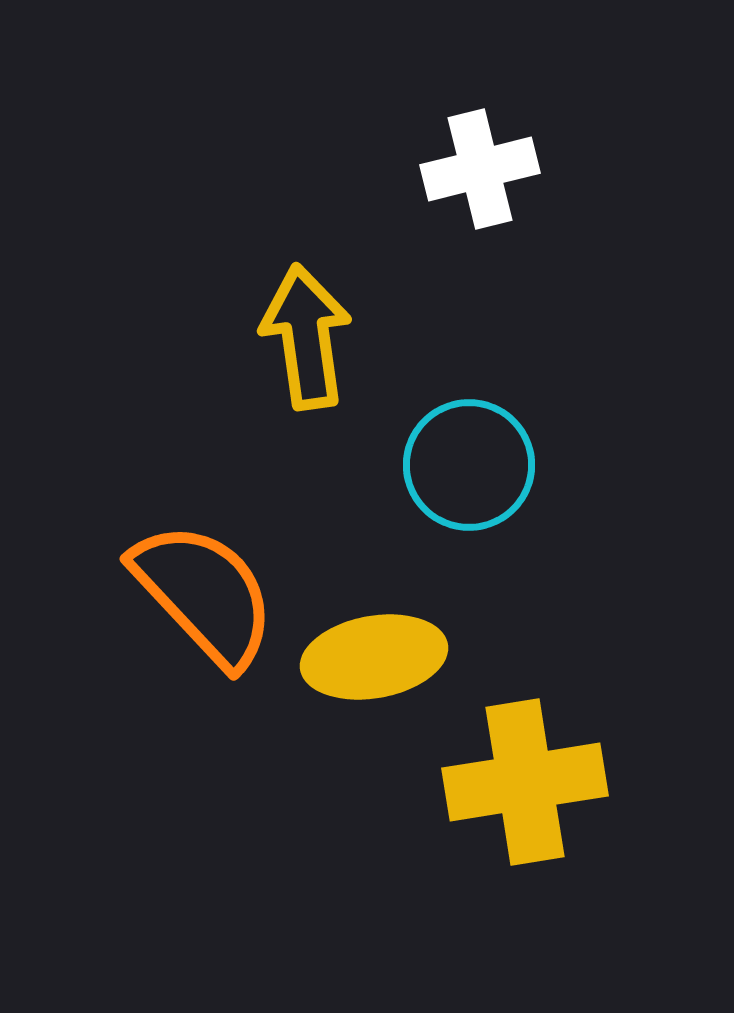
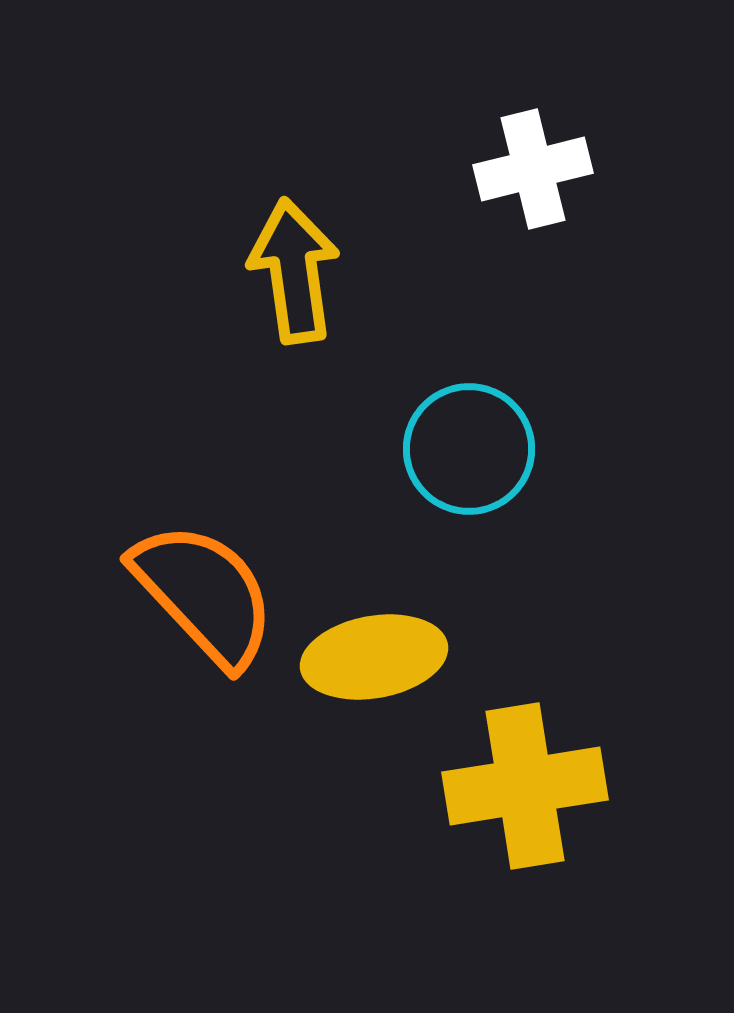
white cross: moved 53 px right
yellow arrow: moved 12 px left, 66 px up
cyan circle: moved 16 px up
yellow cross: moved 4 px down
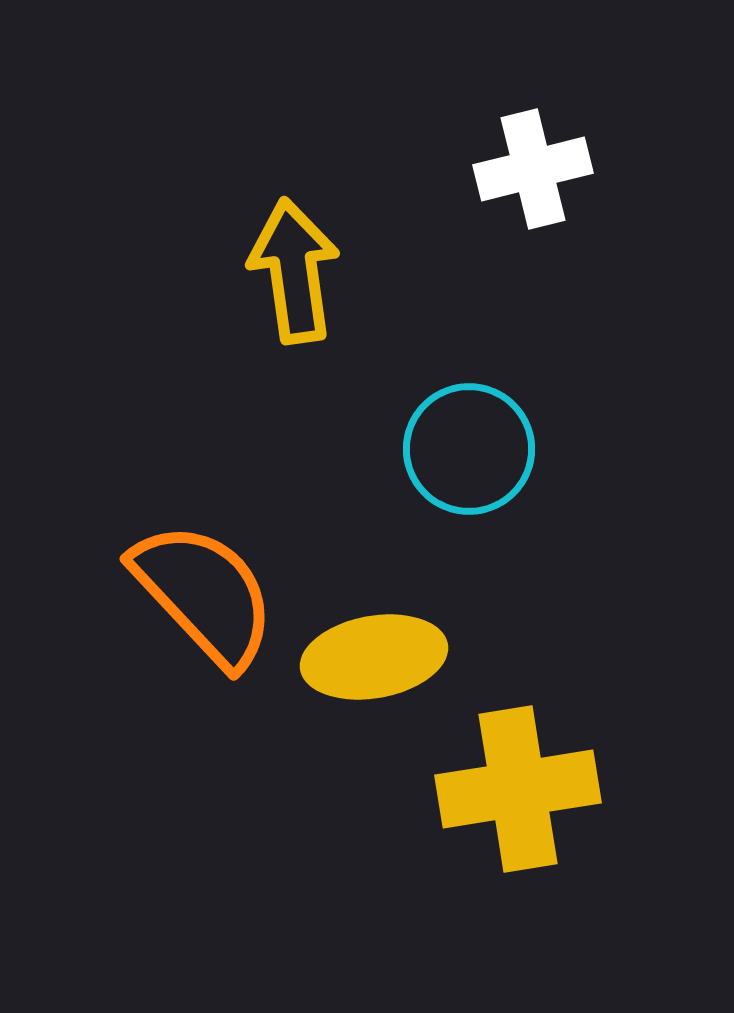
yellow cross: moved 7 px left, 3 px down
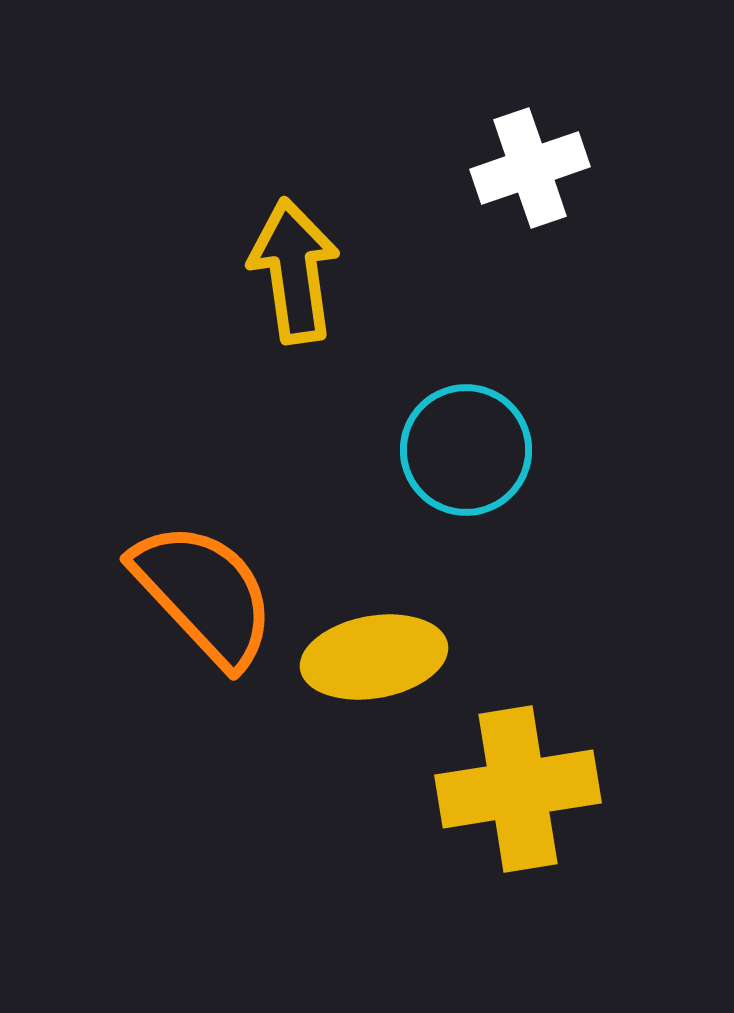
white cross: moved 3 px left, 1 px up; rotated 5 degrees counterclockwise
cyan circle: moved 3 px left, 1 px down
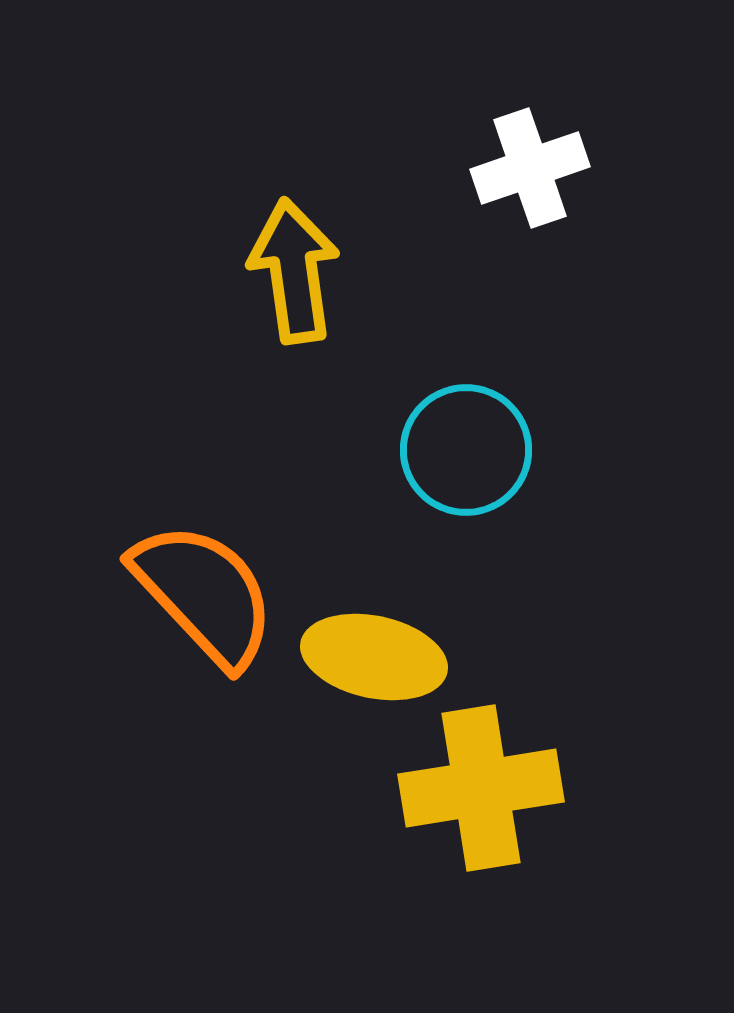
yellow ellipse: rotated 22 degrees clockwise
yellow cross: moved 37 px left, 1 px up
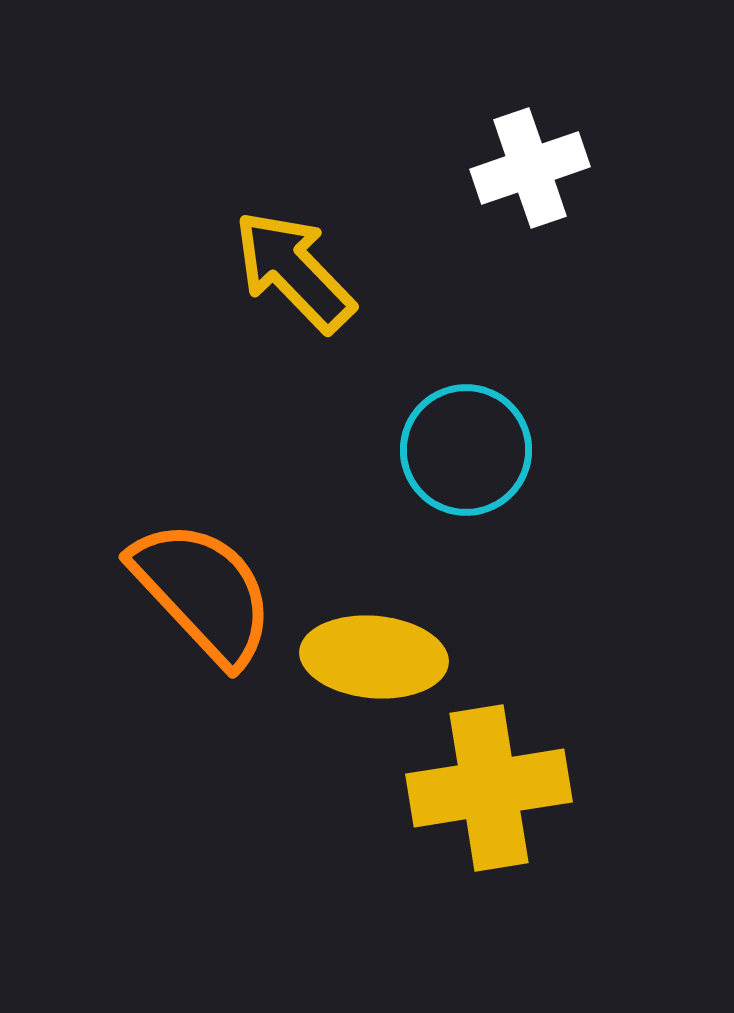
yellow arrow: rotated 36 degrees counterclockwise
orange semicircle: moved 1 px left, 2 px up
yellow ellipse: rotated 7 degrees counterclockwise
yellow cross: moved 8 px right
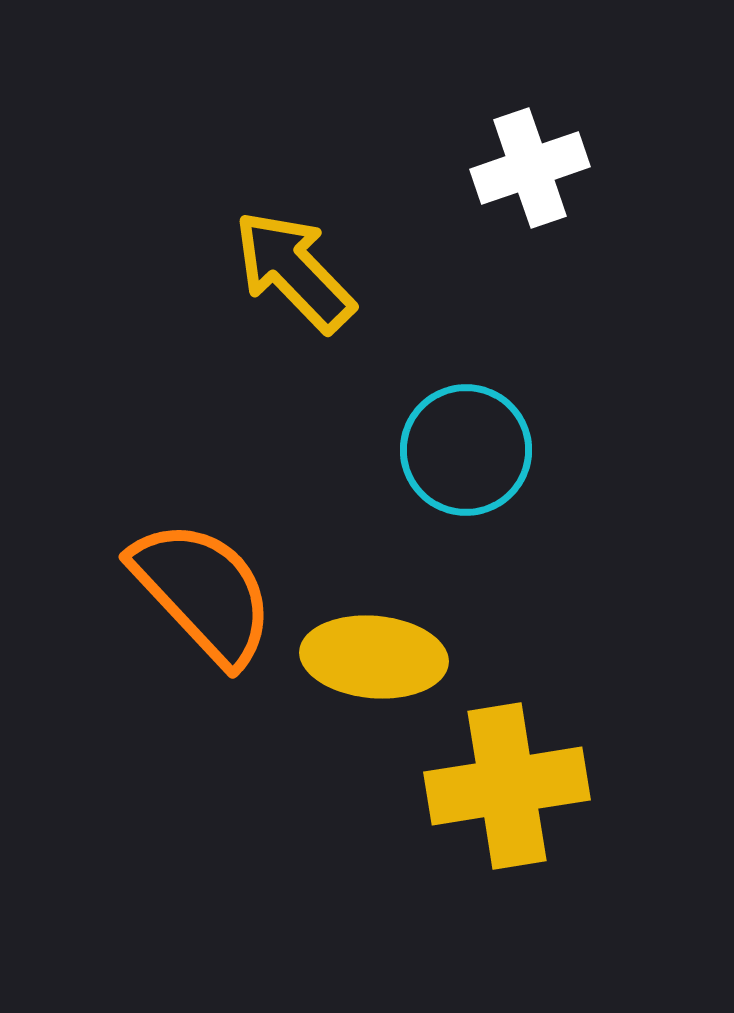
yellow cross: moved 18 px right, 2 px up
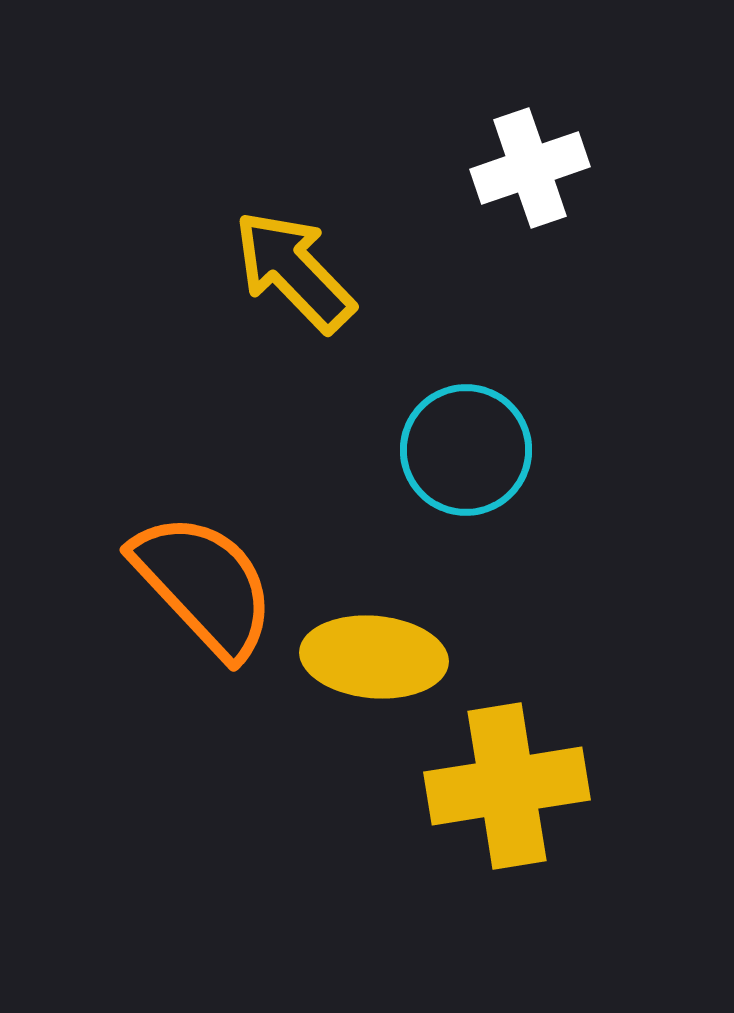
orange semicircle: moved 1 px right, 7 px up
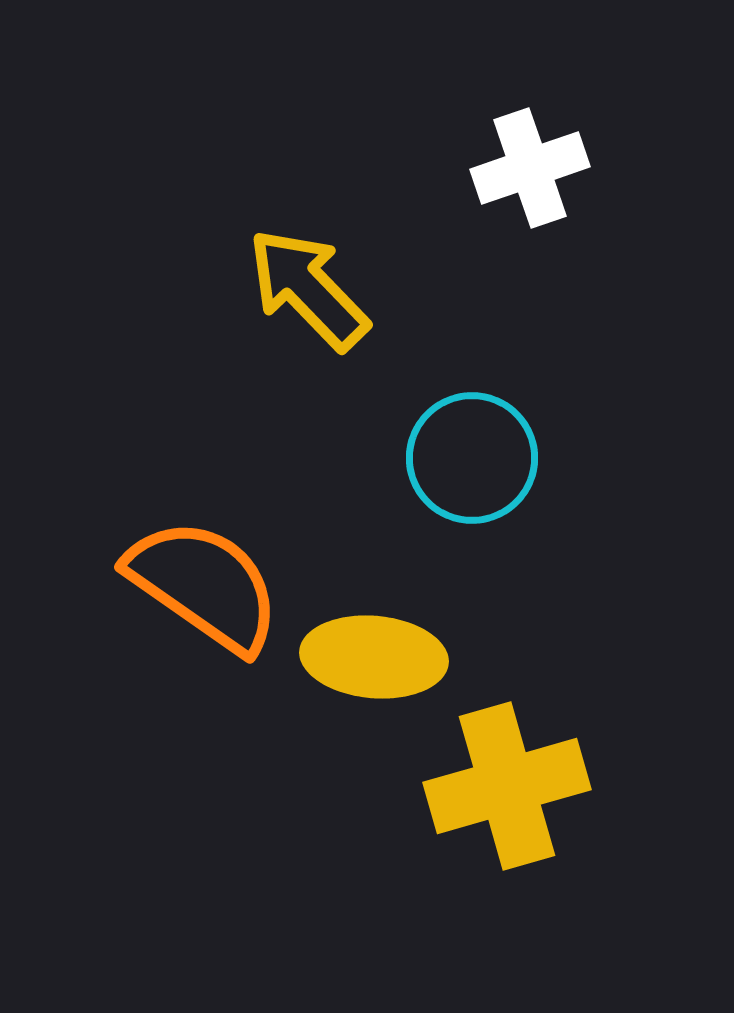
yellow arrow: moved 14 px right, 18 px down
cyan circle: moved 6 px right, 8 px down
orange semicircle: rotated 12 degrees counterclockwise
yellow cross: rotated 7 degrees counterclockwise
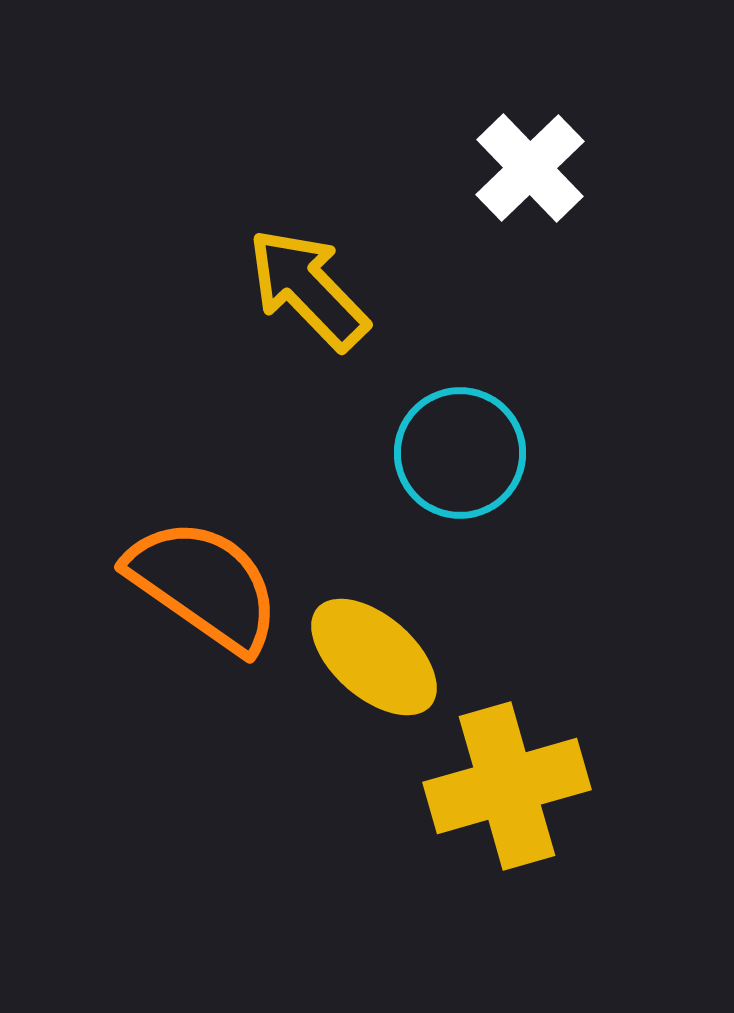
white cross: rotated 25 degrees counterclockwise
cyan circle: moved 12 px left, 5 px up
yellow ellipse: rotated 36 degrees clockwise
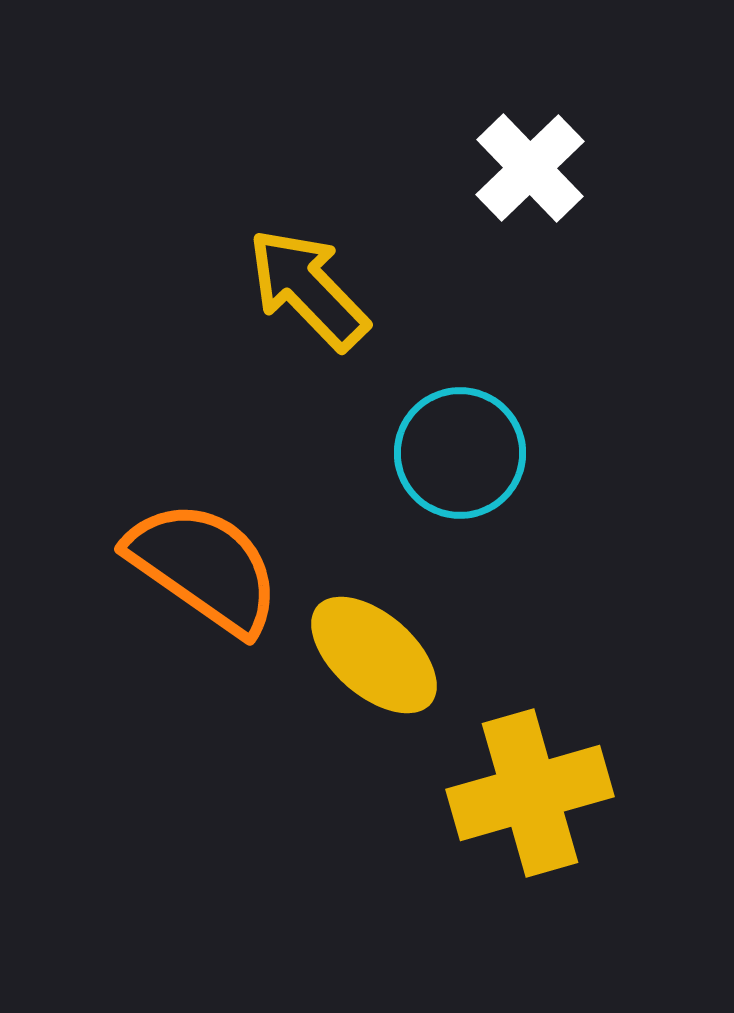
orange semicircle: moved 18 px up
yellow ellipse: moved 2 px up
yellow cross: moved 23 px right, 7 px down
